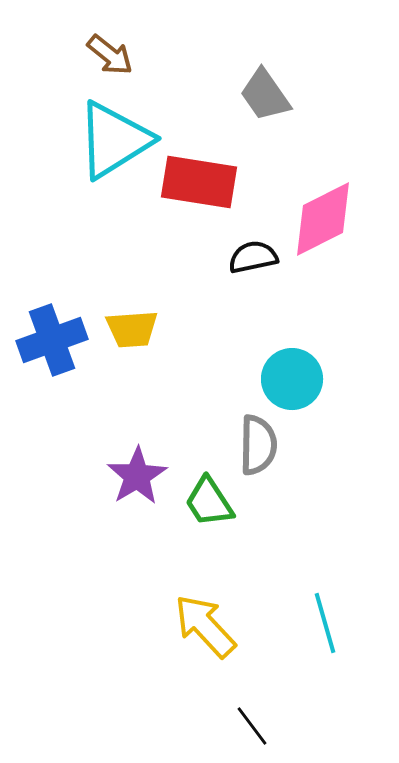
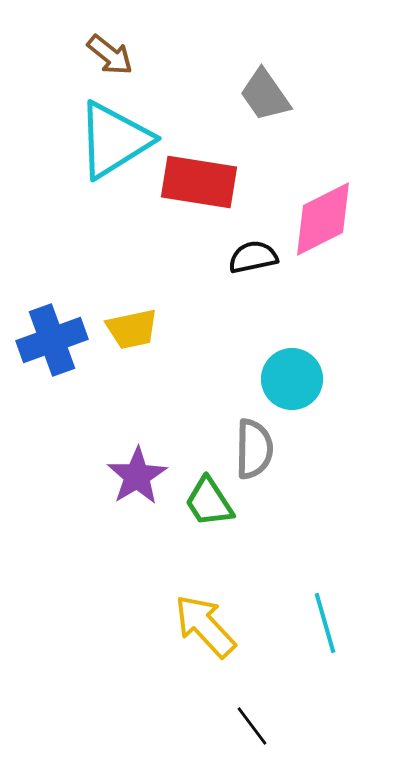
yellow trapezoid: rotated 8 degrees counterclockwise
gray semicircle: moved 4 px left, 4 px down
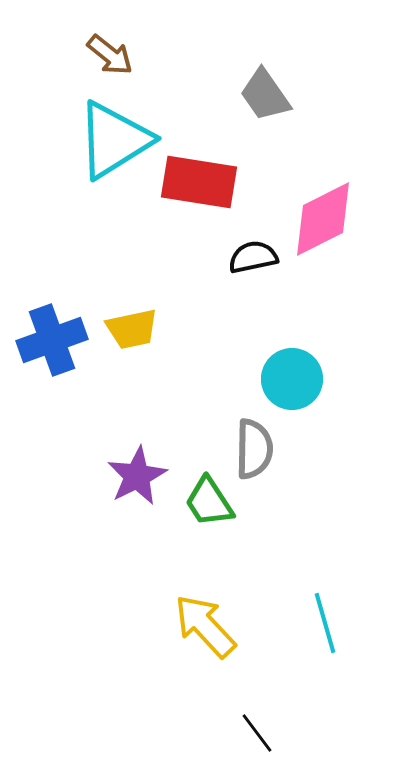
purple star: rotated 4 degrees clockwise
black line: moved 5 px right, 7 px down
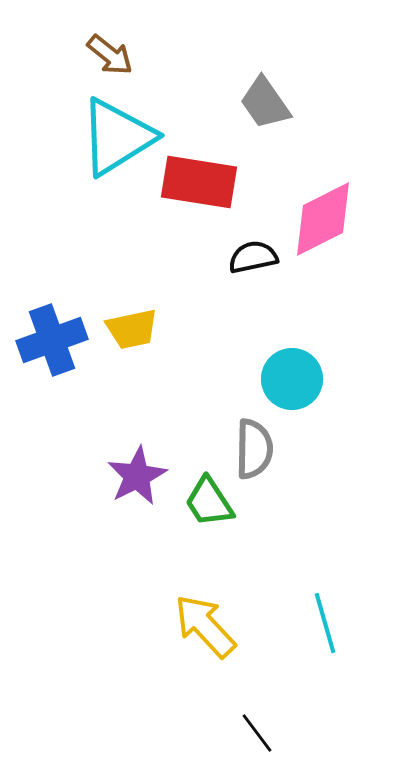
gray trapezoid: moved 8 px down
cyan triangle: moved 3 px right, 3 px up
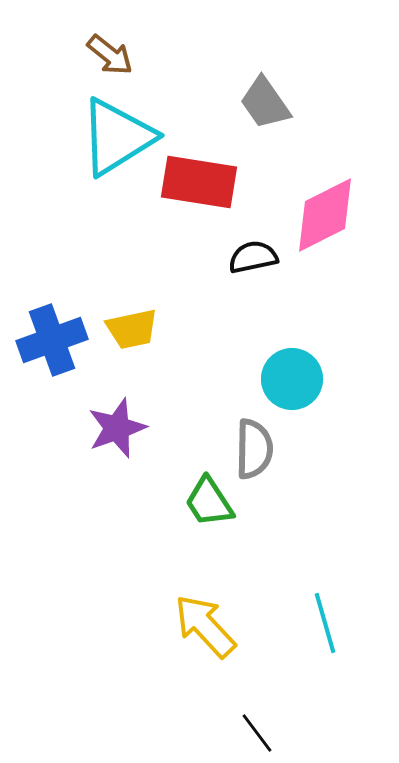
pink diamond: moved 2 px right, 4 px up
purple star: moved 20 px left, 48 px up; rotated 8 degrees clockwise
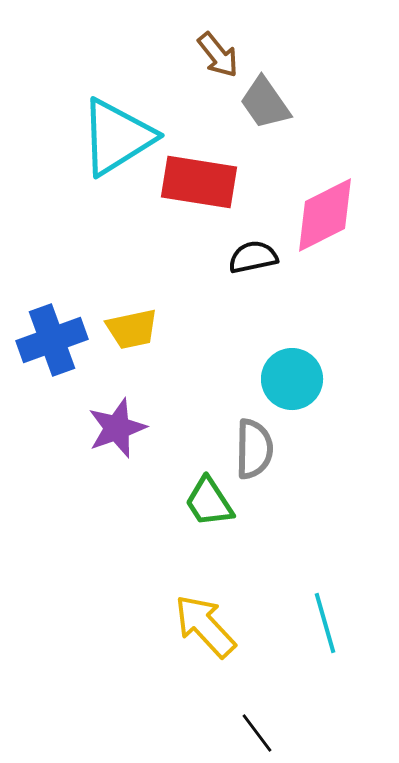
brown arrow: moved 108 px right; rotated 12 degrees clockwise
